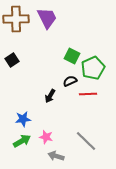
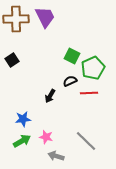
purple trapezoid: moved 2 px left, 1 px up
red line: moved 1 px right, 1 px up
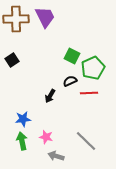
green arrow: rotated 72 degrees counterclockwise
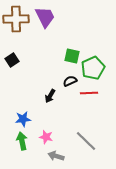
green square: rotated 14 degrees counterclockwise
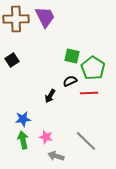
green pentagon: rotated 15 degrees counterclockwise
green arrow: moved 1 px right, 1 px up
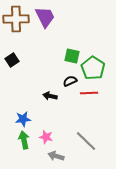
black arrow: rotated 72 degrees clockwise
green arrow: moved 1 px right
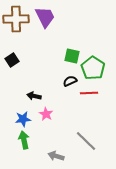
black arrow: moved 16 px left
pink star: moved 23 px up; rotated 16 degrees clockwise
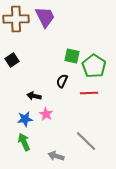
green pentagon: moved 1 px right, 2 px up
black semicircle: moved 8 px left; rotated 40 degrees counterclockwise
blue star: moved 2 px right
green arrow: moved 2 px down; rotated 12 degrees counterclockwise
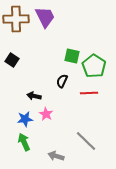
black square: rotated 24 degrees counterclockwise
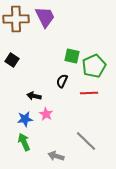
green pentagon: rotated 15 degrees clockwise
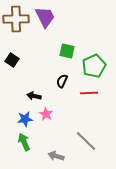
green square: moved 5 px left, 5 px up
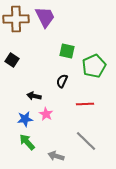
red line: moved 4 px left, 11 px down
green arrow: moved 3 px right; rotated 18 degrees counterclockwise
